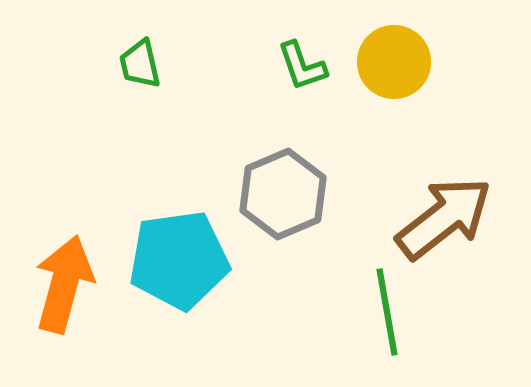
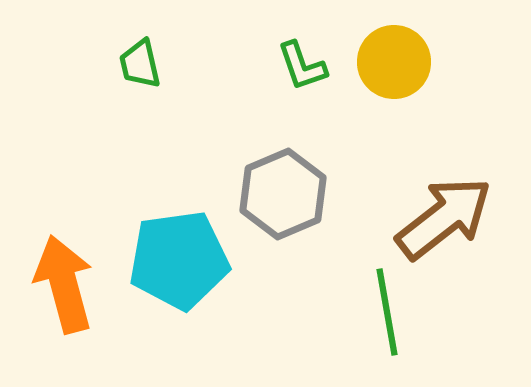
orange arrow: rotated 30 degrees counterclockwise
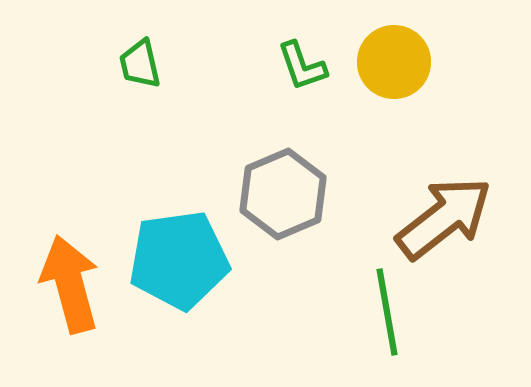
orange arrow: moved 6 px right
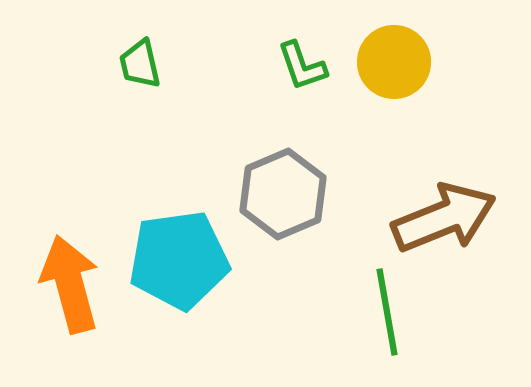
brown arrow: rotated 16 degrees clockwise
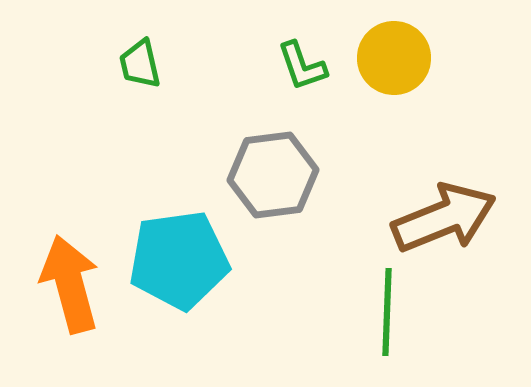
yellow circle: moved 4 px up
gray hexagon: moved 10 px left, 19 px up; rotated 16 degrees clockwise
green line: rotated 12 degrees clockwise
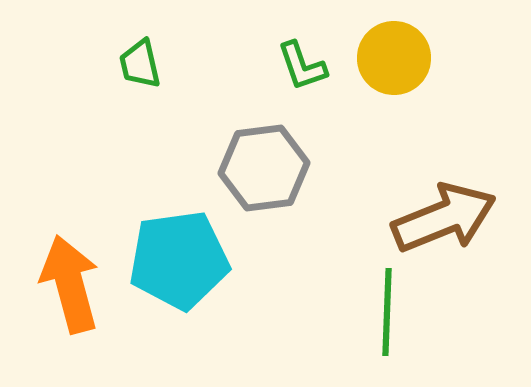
gray hexagon: moved 9 px left, 7 px up
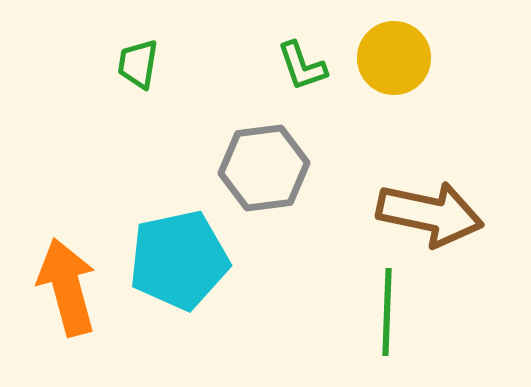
green trapezoid: moved 2 px left; rotated 22 degrees clockwise
brown arrow: moved 14 px left, 4 px up; rotated 34 degrees clockwise
cyan pentagon: rotated 4 degrees counterclockwise
orange arrow: moved 3 px left, 3 px down
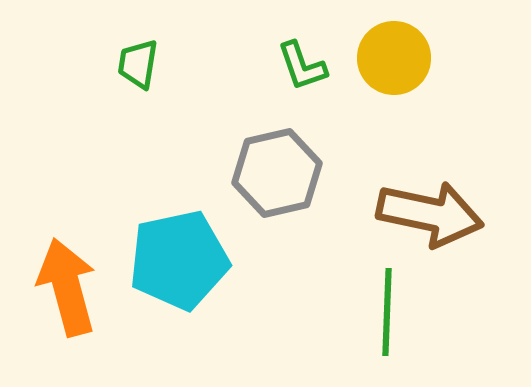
gray hexagon: moved 13 px right, 5 px down; rotated 6 degrees counterclockwise
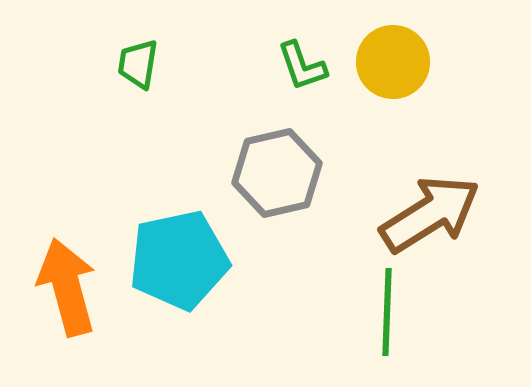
yellow circle: moved 1 px left, 4 px down
brown arrow: rotated 44 degrees counterclockwise
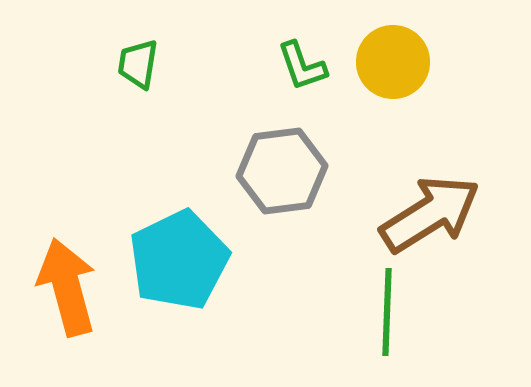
gray hexagon: moved 5 px right, 2 px up; rotated 6 degrees clockwise
cyan pentagon: rotated 14 degrees counterclockwise
